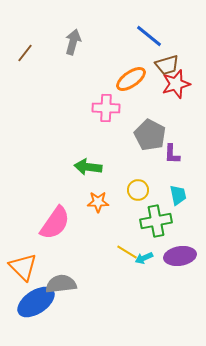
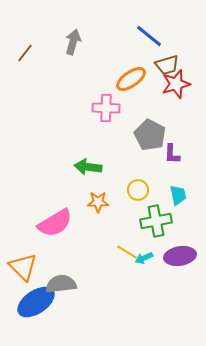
pink semicircle: rotated 24 degrees clockwise
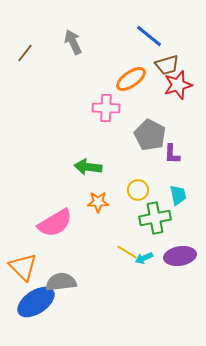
gray arrow: rotated 40 degrees counterclockwise
red star: moved 2 px right, 1 px down
green cross: moved 1 px left, 3 px up
gray semicircle: moved 2 px up
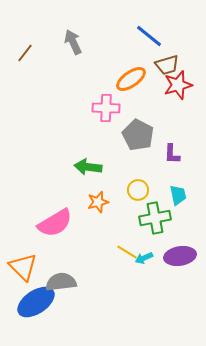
gray pentagon: moved 12 px left
orange star: rotated 15 degrees counterclockwise
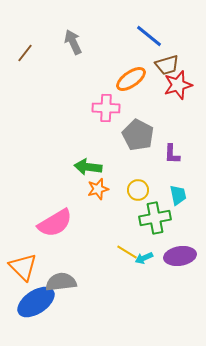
orange star: moved 13 px up
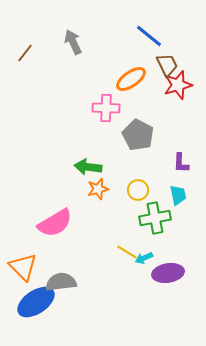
brown trapezoid: rotated 100 degrees counterclockwise
purple L-shape: moved 9 px right, 9 px down
purple ellipse: moved 12 px left, 17 px down
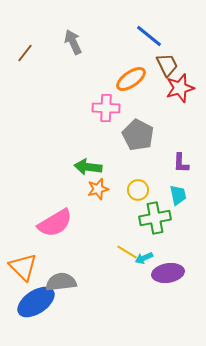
red star: moved 2 px right, 3 px down
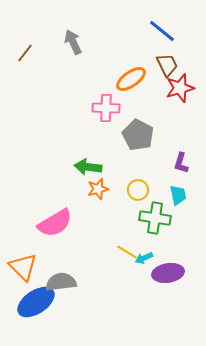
blue line: moved 13 px right, 5 px up
purple L-shape: rotated 15 degrees clockwise
green cross: rotated 20 degrees clockwise
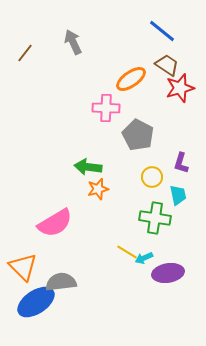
brown trapezoid: rotated 30 degrees counterclockwise
yellow circle: moved 14 px right, 13 px up
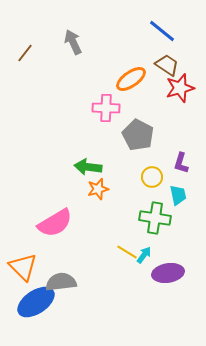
cyan arrow: moved 3 px up; rotated 150 degrees clockwise
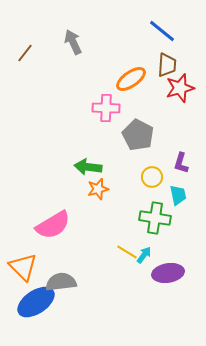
brown trapezoid: rotated 60 degrees clockwise
pink semicircle: moved 2 px left, 2 px down
